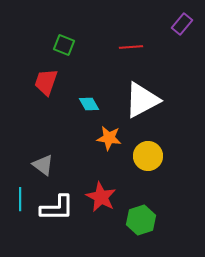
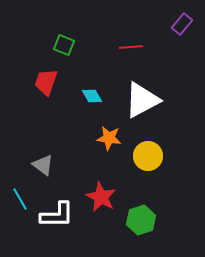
cyan diamond: moved 3 px right, 8 px up
cyan line: rotated 30 degrees counterclockwise
white L-shape: moved 7 px down
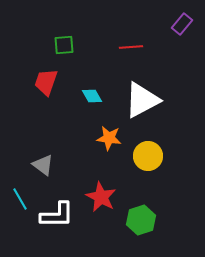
green square: rotated 25 degrees counterclockwise
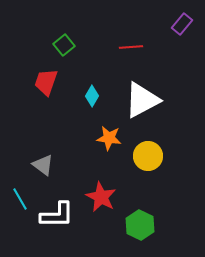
green square: rotated 35 degrees counterclockwise
cyan diamond: rotated 60 degrees clockwise
green hexagon: moved 1 px left, 5 px down; rotated 16 degrees counterclockwise
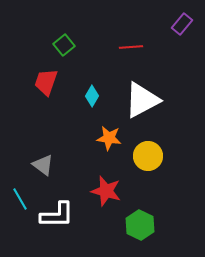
red star: moved 5 px right, 6 px up; rotated 12 degrees counterclockwise
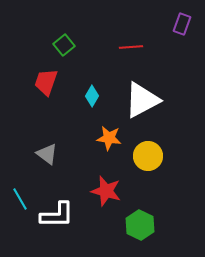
purple rectangle: rotated 20 degrees counterclockwise
gray triangle: moved 4 px right, 11 px up
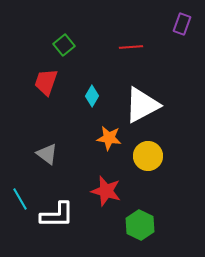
white triangle: moved 5 px down
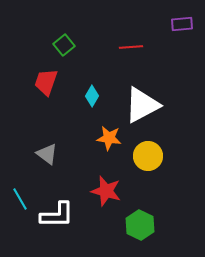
purple rectangle: rotated 65 degrees clockwise
